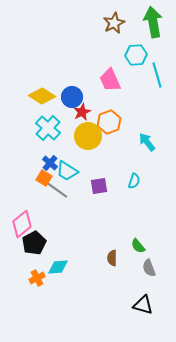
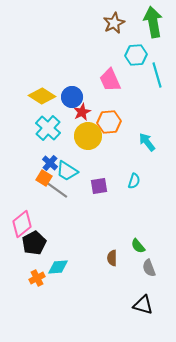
orange hexagon: rotated 15 degrees clockwise
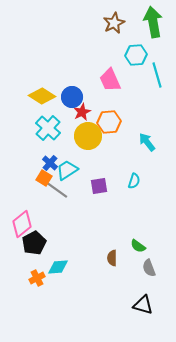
cyan trapezoid: moved 1 px up; rotated 115 degrees clockwise
green semicircle: rotated 14 degrees counterclockwise
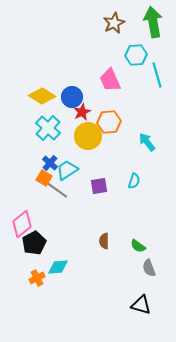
brown semicircle: moved 8 px left, 17 px up
black triangle: moved 2 px left
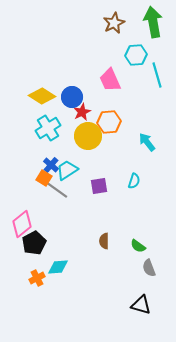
cyan cross: rotated 15 degrees clockwise
blue cross: moved 1 px right, 2 px down
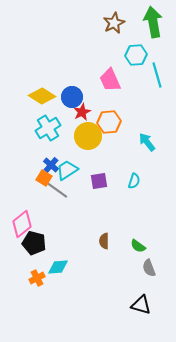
purple square: moved 5 px up
black pentagon: rotated 30 degrees counterclockwise
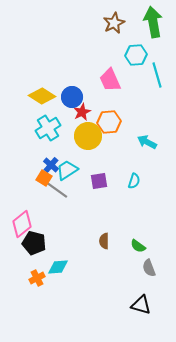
cyan arrow: rotated 24 degrees counterclockwise
